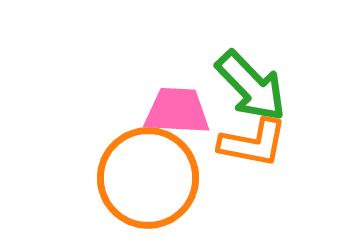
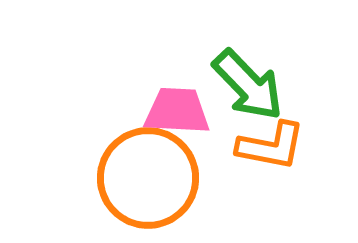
green arrow: moved 3 px left, 1 px up
orange L-shape: moved 18 px right, 3 px down
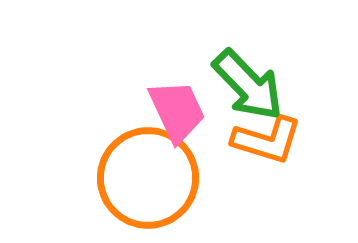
pink trapezoid: rotated 62 degrees clockwise
orange L-shape: moved 4 px left, 6 px up; rotated 6 degrees clockwise
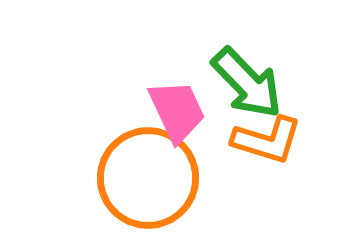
green arrow: moved 1 px left, 2 px up
